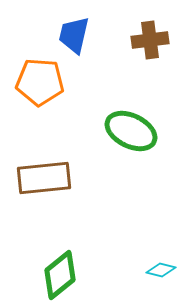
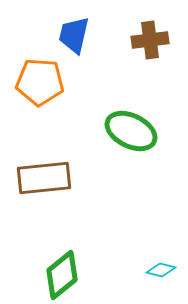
green diamond: moved 2 px right
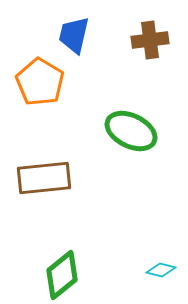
orange pentagon: rotated 27 degrees clockwise
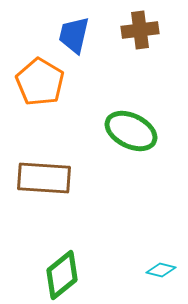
brown cross: moved 10 px left, 10 px up
brown rectangle: rotated 10 degrees clockwise
